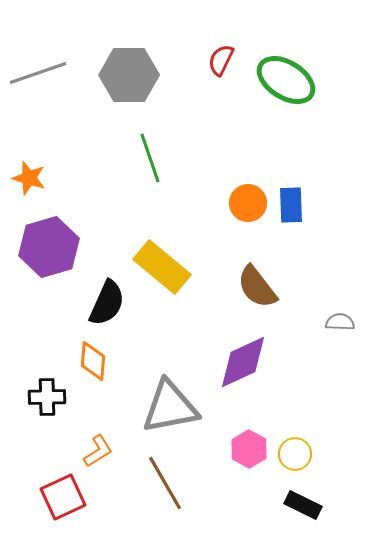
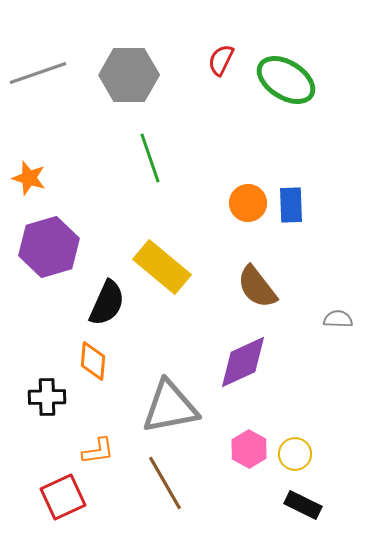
gray semicircle: moved 2 px left, 3 px up
orange L-shape: rotated 24 degrees clockwise
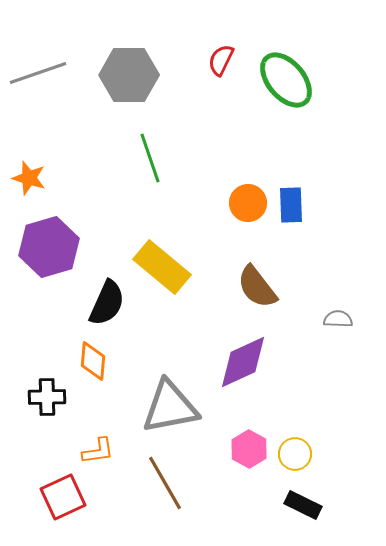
green ellipse: rotated 18 degrees clockwise
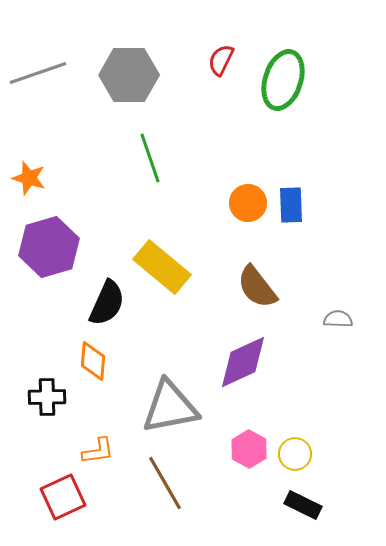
green ellipse: moved 3 px left; rotated 58 degrees clockwise
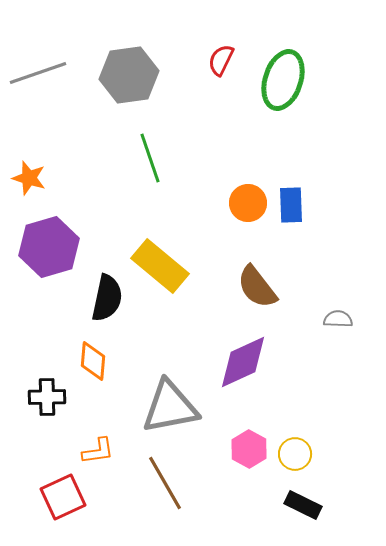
gray hexagon: rotated 8 degrees counterclockwise
yellow rectangle: moved 2 px left, 1 px up
black semicircle: moved 5 px up; rotated 12 degrees counterclockwise
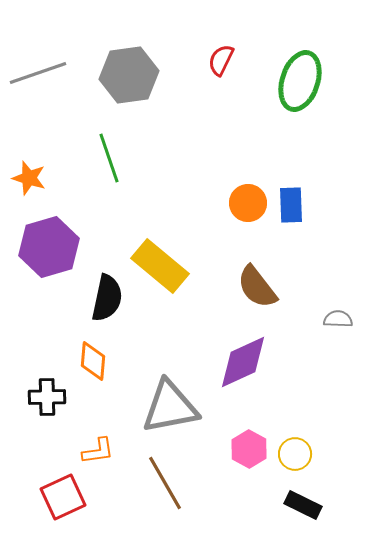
green ellipse: moved 17 px right, 1 px down
green line: moved 41 px left
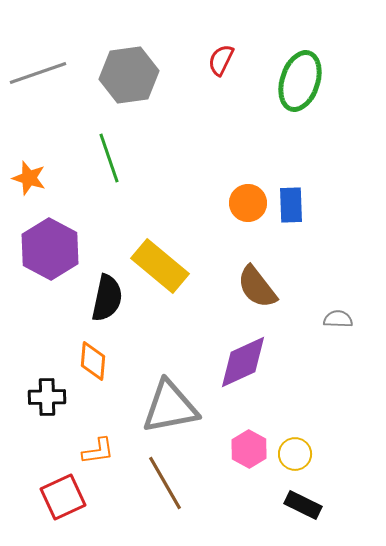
purple hexagon: moved 1 px right, 2 px down; rotated 16 degrees counterclockwise
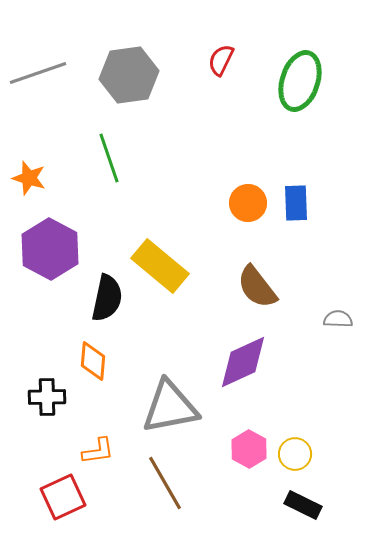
blue rectangle: moved 5 px right, 2 px up
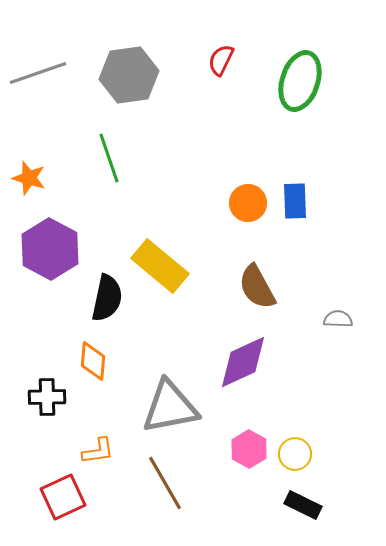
blue rectangle: moved 1 px left, 2 px up
brown semicircle: rotated 9 degrees clockwise
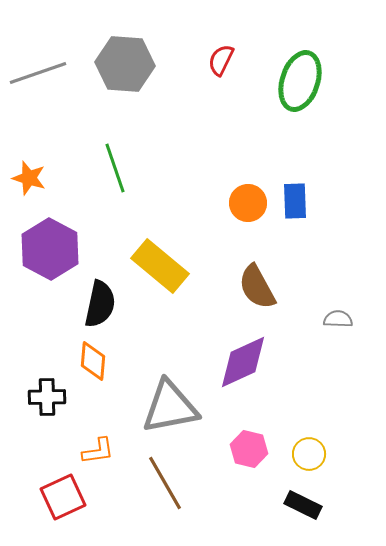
gray hexagon: moved 4 px left, 11 px up; rotated 12 degrees clockwise
green line: moved 6 px right, 10 px down
black semicircle: moved 7 px left, 6 px down
pink hexagon: rotated 15 degrees counterclockwise
yellow circle: moved 14 px right
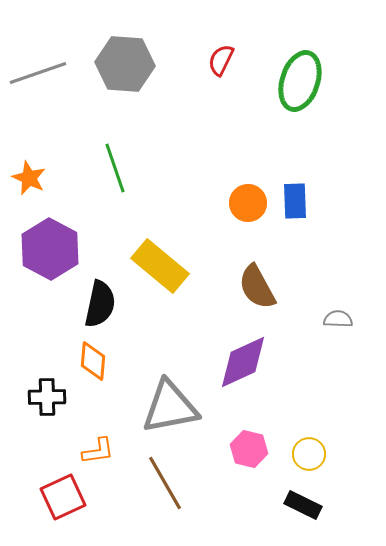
orange star: rotated 8 degrees clockwise
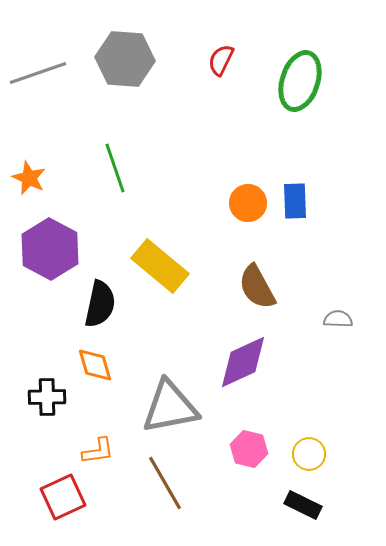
gray hexagon: moved 5 px up
orange diamond: moved 2 px right, 4 px down; rotated 21 degrees counterclockwise
